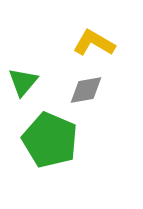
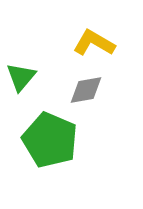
green triangle: moved 2 px left, 5 px up
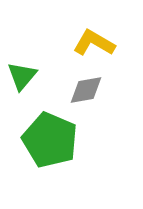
green triangle: moved 1 px right, 1 px up
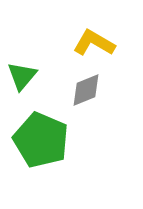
gray diamond: rotated 12 degrees counterclockwise
green pentagon: moved 9 px left
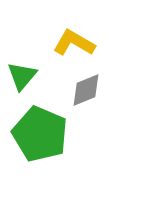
yellow L-shape: moved 20 px left
green pentagon: moved 1 px left, 6 px up
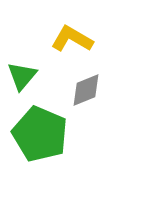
yellow L-shape: moved 2 px left, 4 px up
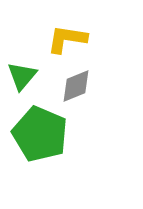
yellow L-shape: moved 5 px left; rotated 21 degrees counterclockwise
gray diamond: moved 10 px left, 4 px up
